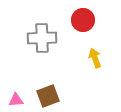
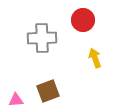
brown square: moved 5 px up
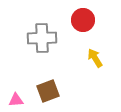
yellow arrow: rotated 12 degrees counterclockwise
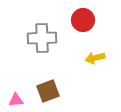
yellow arrow: rotated 72 degrees counterclockwise
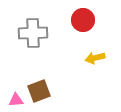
gray cross: moved 9 px left, 5 px up
brown square: moved 9 px left
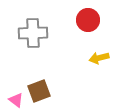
red circle: moved 5 px right
yellow arrow: moved 4 px right
pink triangle: rotated 42 degrees clockwise
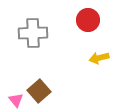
brown square: rotated 20 degrees counterclockwise
pink triangle: rotated 14 degrees clockwise
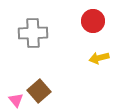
red circle: moved 5 px right, 1 px down
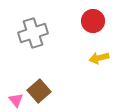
gray cross: rotated 16 degrees counterclockwise
